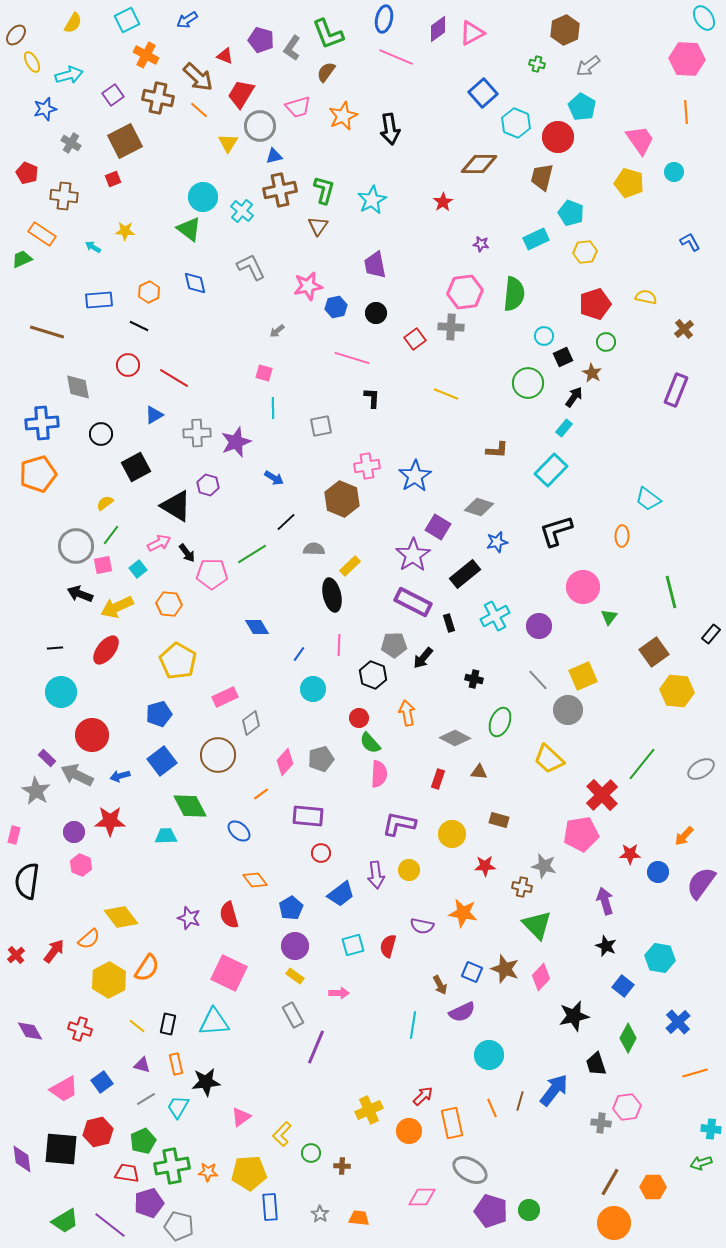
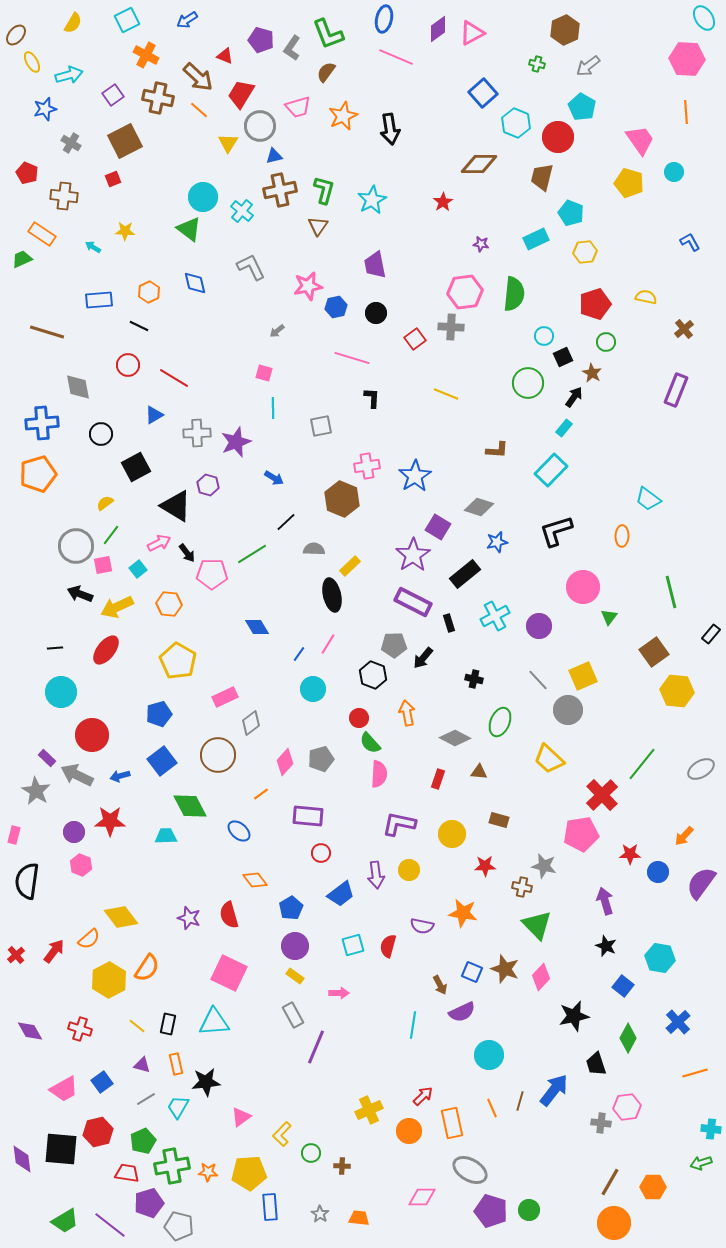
pink line at (339, 645): moved 11 px left, 1 px up; rotated 30 degrees clockwise
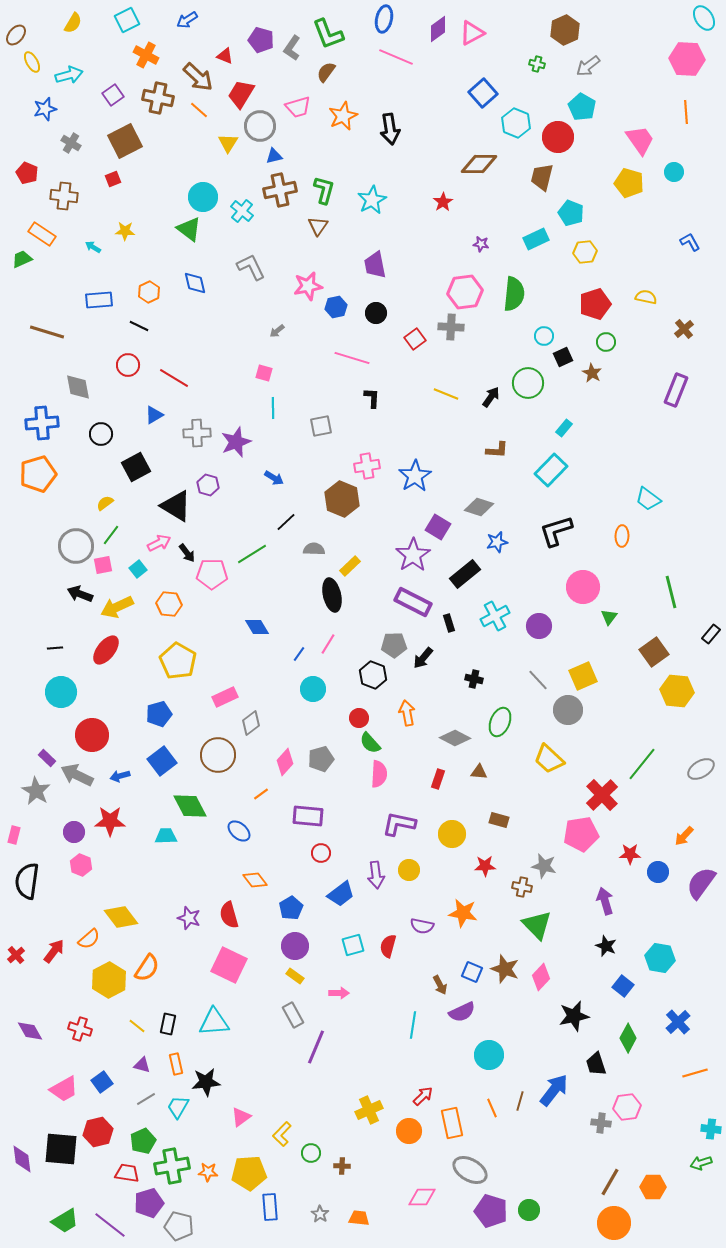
black arrow at (574, 397): moved 83 px left
pink square at (229, 973): moved 8 px up
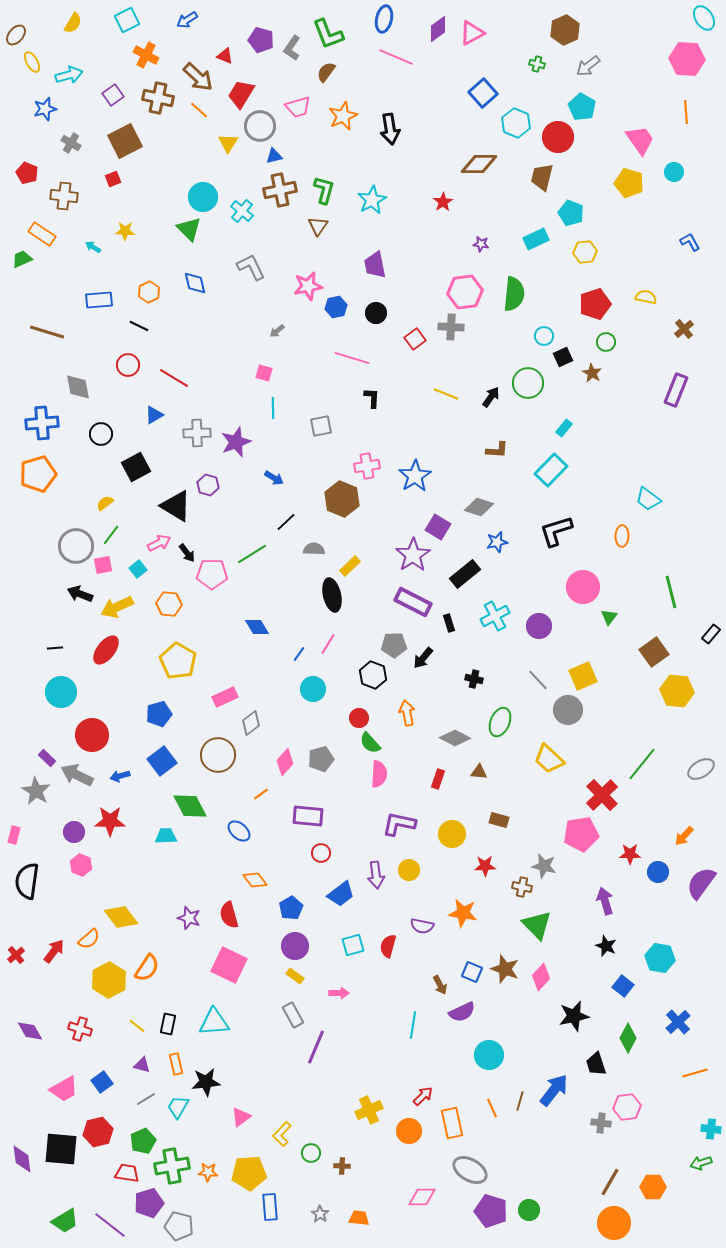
green triangle at (189, 229): rotated 8 degrees clockwise
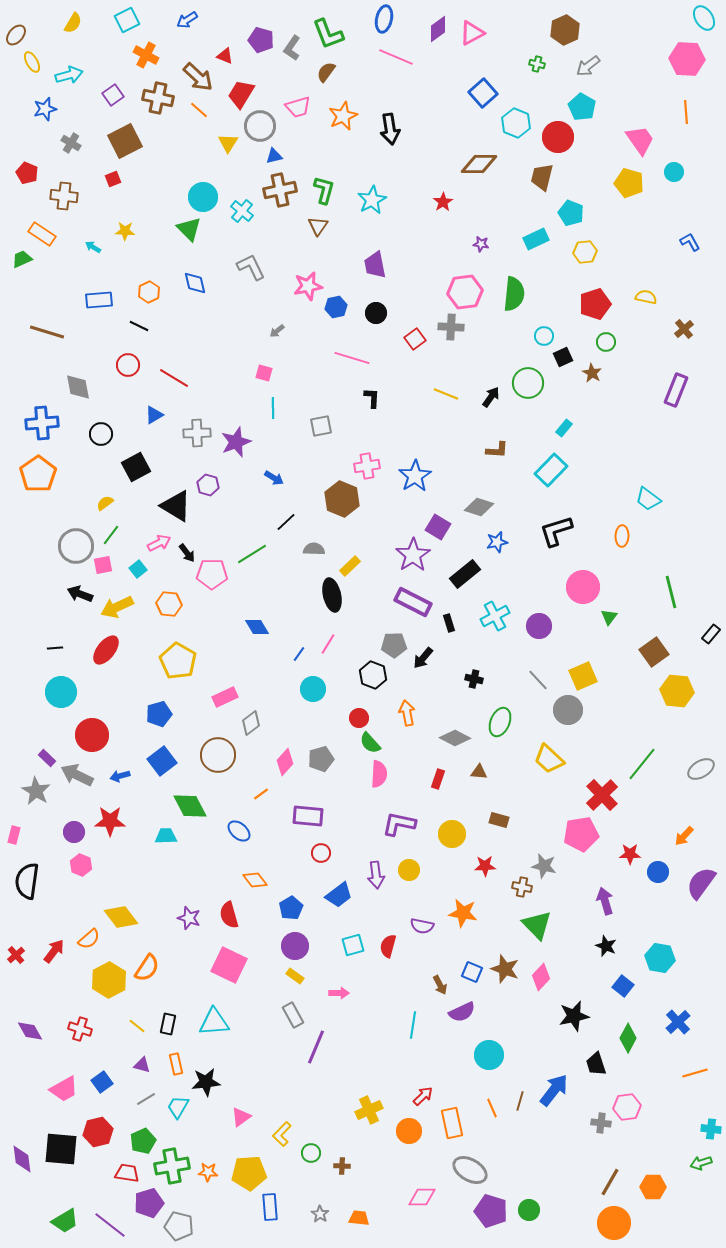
orange pentagon at (38, 474): rotated 18 degrees counterclockwise
blue trapezoid at (341, 894): moved 2 px left, 1 px down
